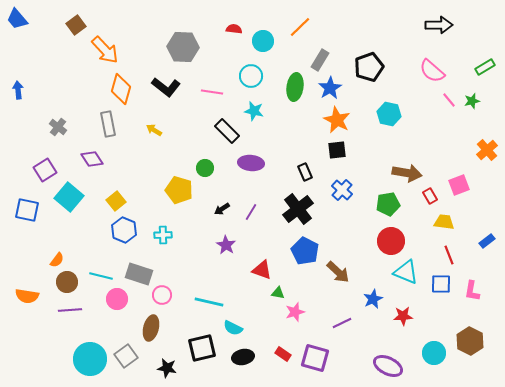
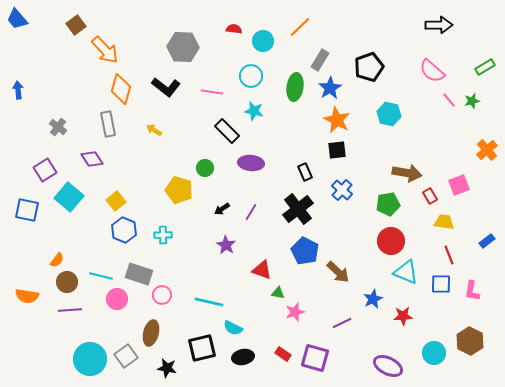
brown ellipse at (151, 328): moved 5 px down
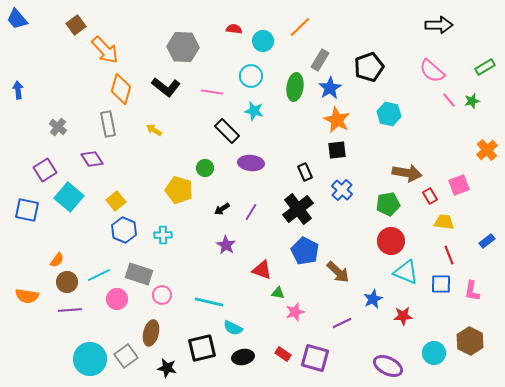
cyan line at (101, 276): moved 2 px left, 1 px up; rotated 40 degrees counterclockwise
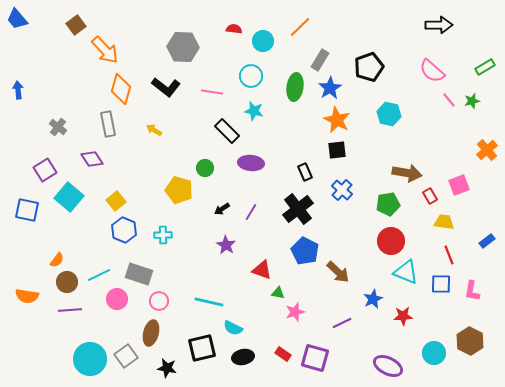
pink circle at (162, 295): moved 3 px left, 6 px down
